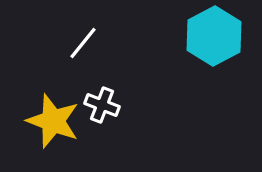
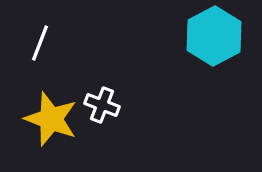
white line: moved 43 px left; rotated 18 degrees counterclockwise
yellow star: moved 2 px left, 2 px up
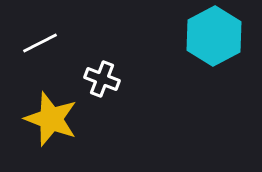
white line: rotated 42 degrees clockwise
white cross: moved 26 px up
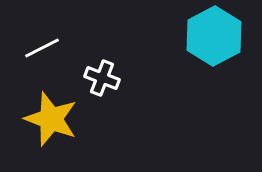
white line: moved 2 px right, 5 px down
white cross: moved 1 px up
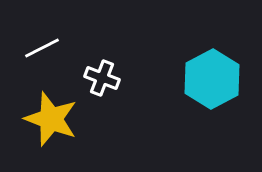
cyan hexagon: moved 2 px left, 43 px down
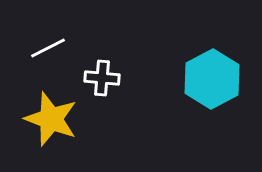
white line: moved 6 px right
white cross: rotated 16 degrees counterclockwise
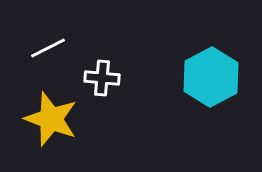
cyan hexagon: moved 1 px left, 2 px up
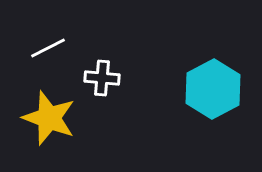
cyan hexagon: moved 2 px right, 12 px down
yellow star: moved 2 px left, 1 px up
